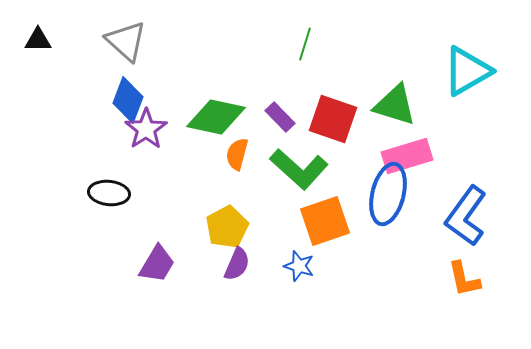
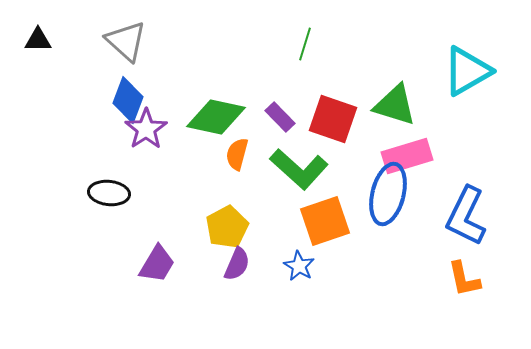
blue L-shape: rotated 10 degrees counterclockwise
blue star: rotated 12 degrees clockwise
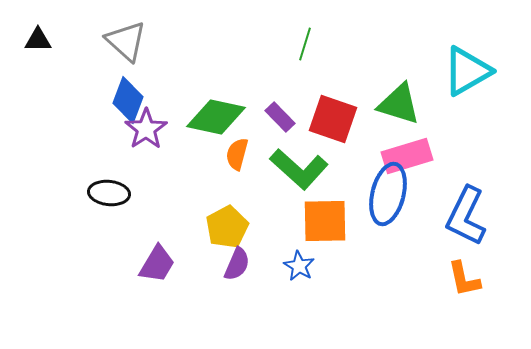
green triangle: moved 4 px right, 1 px up
orange square: rotated 18 degrees clockwise
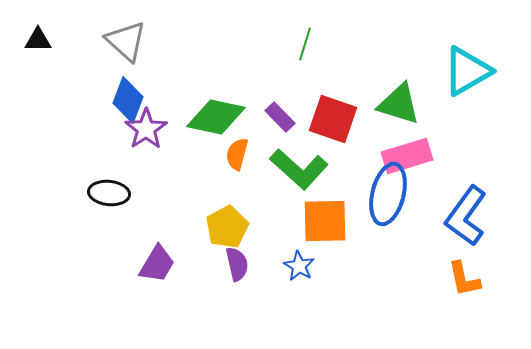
blue L-shape: rotated 10 degrees clockwise
purple semicircle: rotated 36 degrees counterclockwise
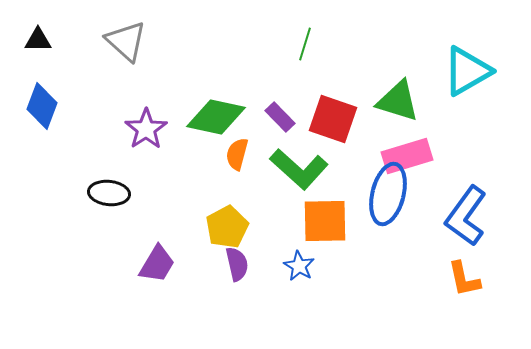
blue diamond: moved 86 px left, 6 px down
green triangle: moved 1 px left, 3 px up
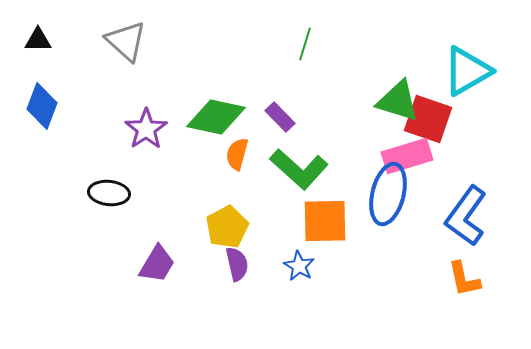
red square: moved 95 px right
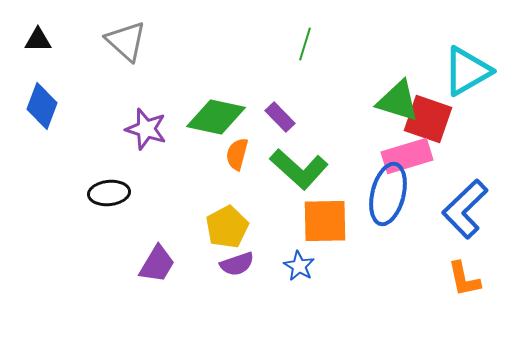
purple star: rotated 21 degrees counterclockwise
black ellipse: rotated 12 degrees counterclockwise
blue L-shape: moved 1 px left, 7 px up; rotated 10 degrees clockwise
purple semicircle: rotated 84 degrees clockwise
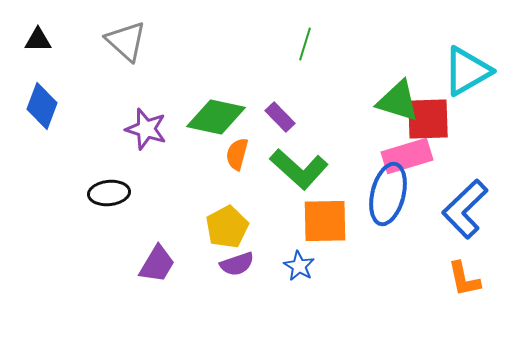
red square: rotated 21 degrees counterclockwise
